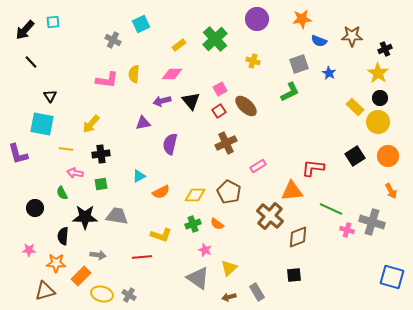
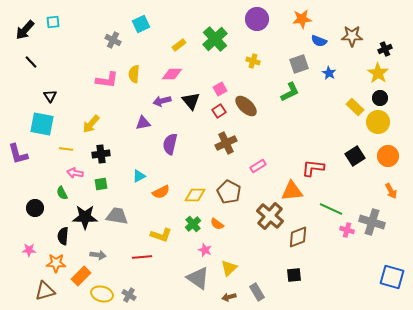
green cross at (193, 224): rotated 21 degrees counterclockwise
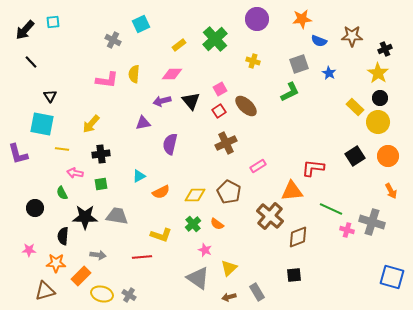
yellow line at (66, 149): moved 4 px left
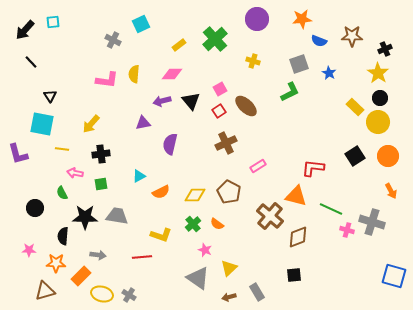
orange triangle at (292, 191): moved 4 px right, 5 px down; rotated 20 degrees clockwise
blue square at (392, 277): moved 2 px right, 1 px up
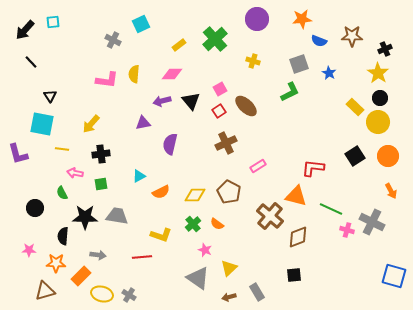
gray cross at (372, 222): rotated 10 degrees clockwise
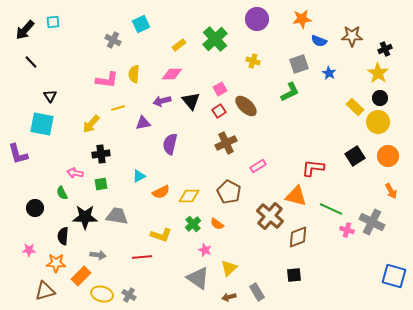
yellow line at (62, 149): moved 56 px right, 41 px up; rotated 24 degrees counterclockwise
yellow diamond at (195, 195): moved 6 px left, 1 px down
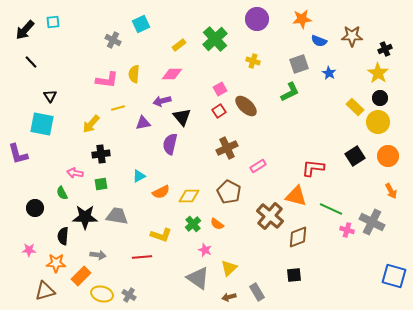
black triangle at (191, 101): moved 9 px left, 16 px down
brown cross at (226, 143): moved 1 px right, 5 px down
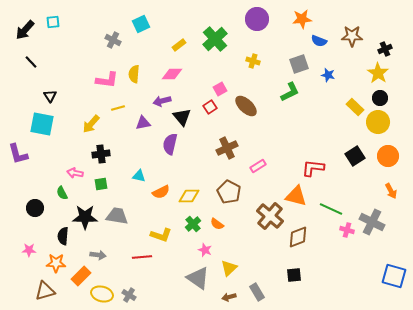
blue star at (329, 73): moved 1 px left, 2 px down; rotated 16 degrees counterclockwise
red square at (219, 111): moved 9 px left, 4 px up
cyan triangle at (139, 176): rotated 40 degrees clockwise
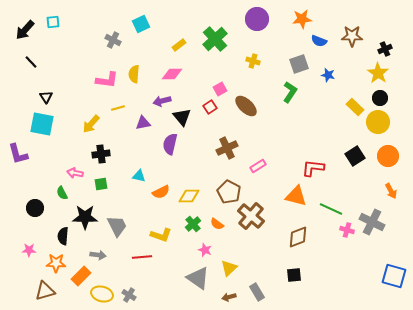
green L-shape at (290, 92): rotated 30 degrees counterclockwise
black triangle at (50, 96): moved 4 px left, 1 px down
gray trapezoid at (117, 216): moved 10 px down; rotated 55 degrees clockwise
brown cross at (270, 216): moved 19 px left
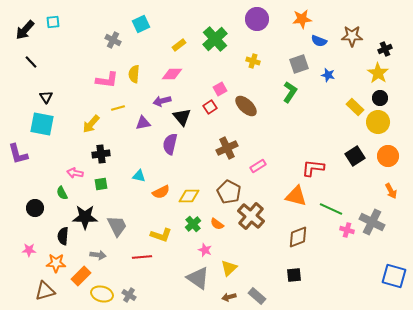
gray rectangle at (257, 292): moved 4 px down; rotated 18 degrees counterclockwise
